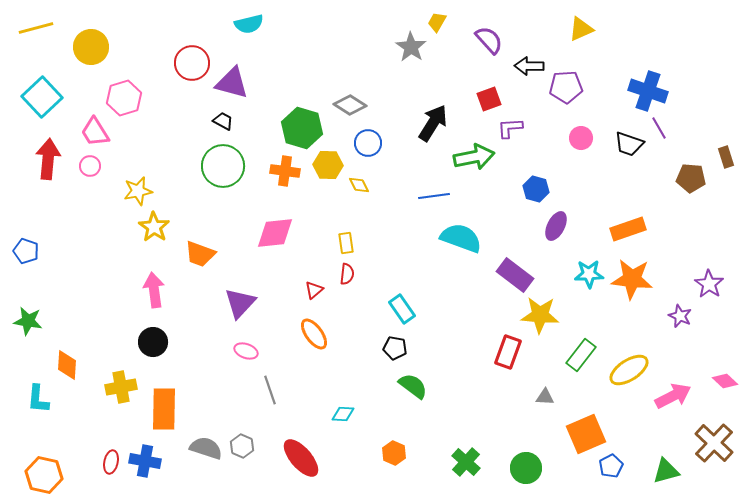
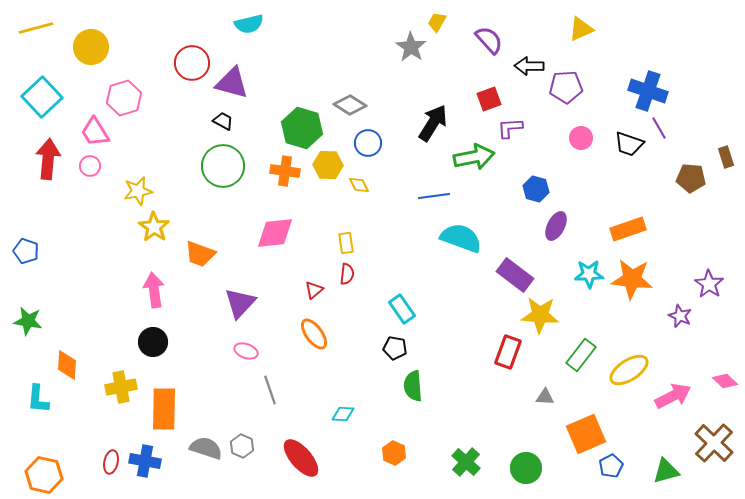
green semicircle at (413, 386): rotated 132 degrees counterclockwise
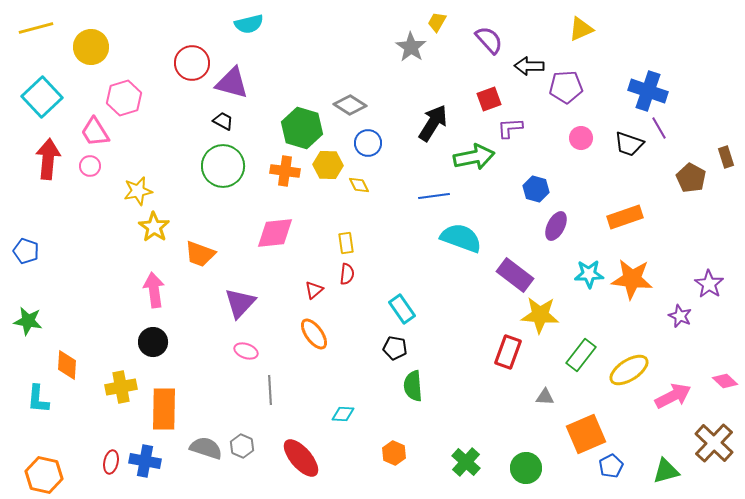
brown pentagon at (691, 178): rotated 24 degrees clockwise
orange rectangle at (628, 229): moved 3 px left, 12 px up
gray line at (270, 390): rotated 16 degrees clockwise
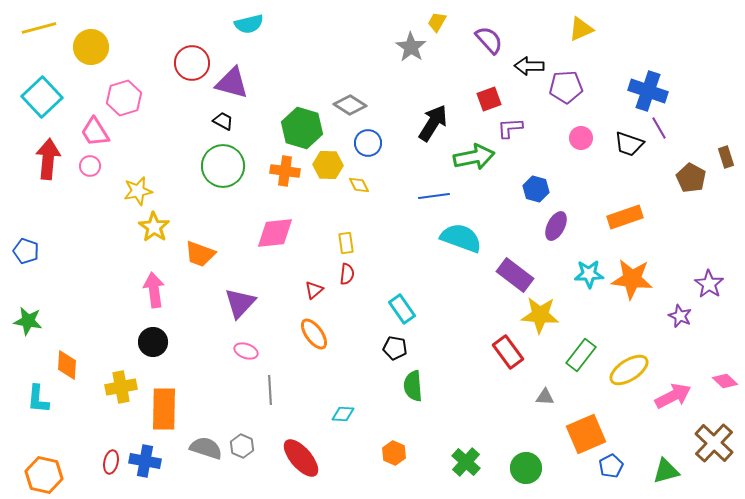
yellow line at (36, 28): moved 3 px right
red rectangle at (508, 352): rotated 56 degrees counterclockwise
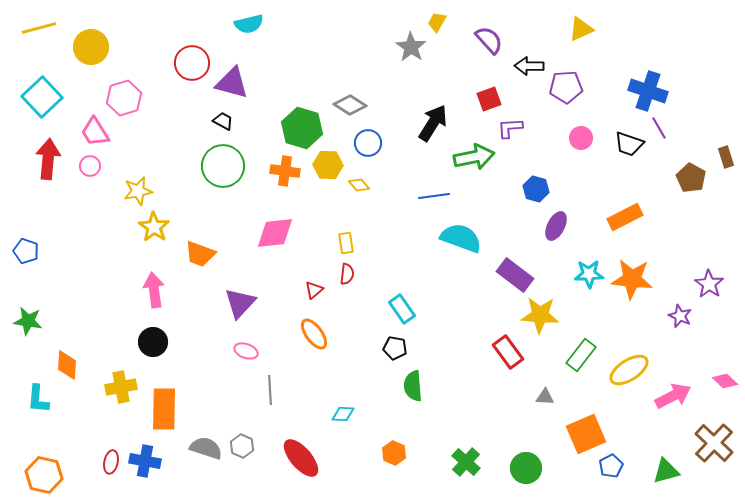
yellow diamond at (359, 185): rotated 15 degrees counterclockwise
orange rectangle at (625, 217): rotated 8 degrees counterclockwise
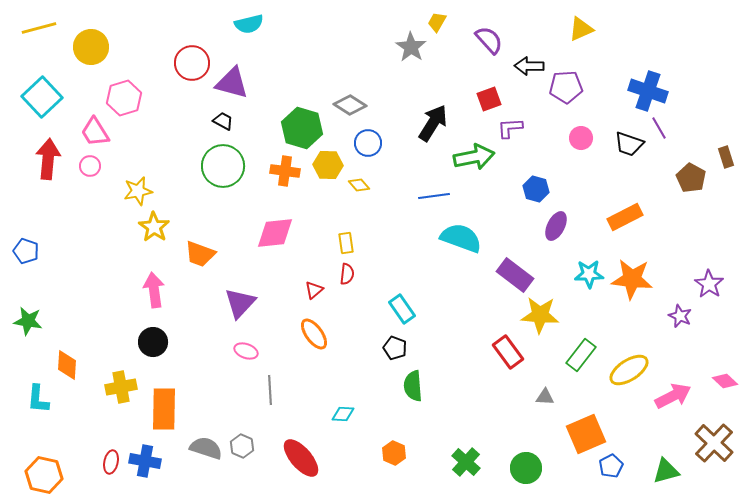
black pentagon at (395, 348): rotated 10 degrees clockwise
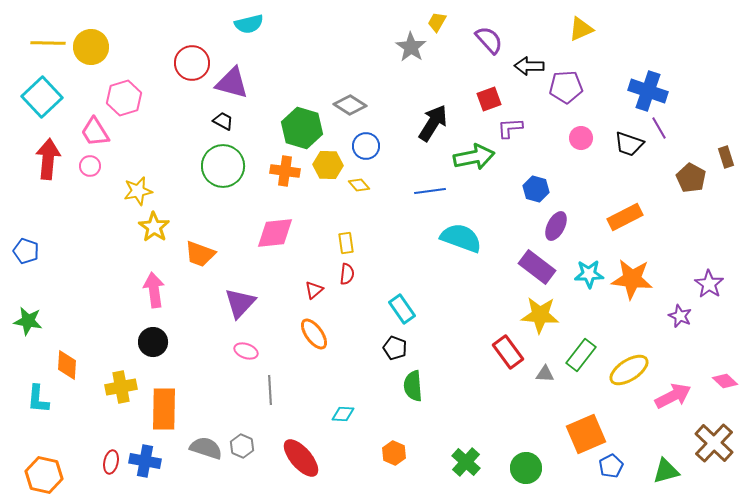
yellow line at (39, 28): moved 9 px right, 15 px down; rotated 16 degrees clockwise
blue circle at (368, 143): moved 2 px left, 3 px down
blue line at (434, 196): moved 4 px left, 5 px up
purple rectangle at (515, 275): moved 22 px right, 8 px up
gray triangle at (545, 397): moved 23 px up
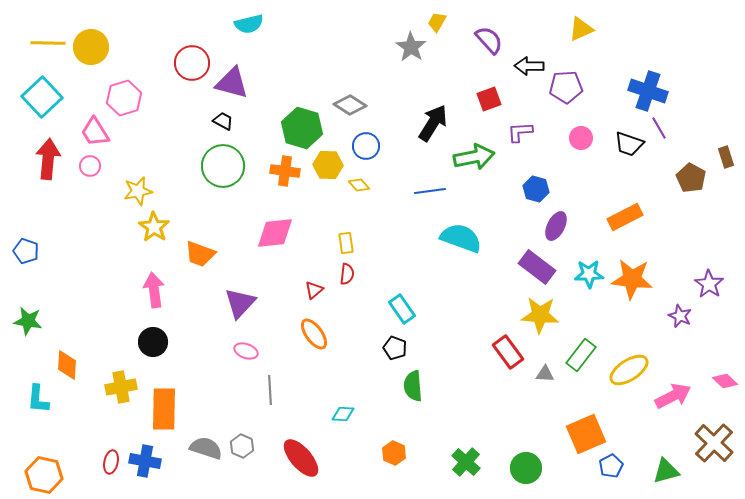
purple L-shape at (510, 128): moved 10 px right, 4 px down
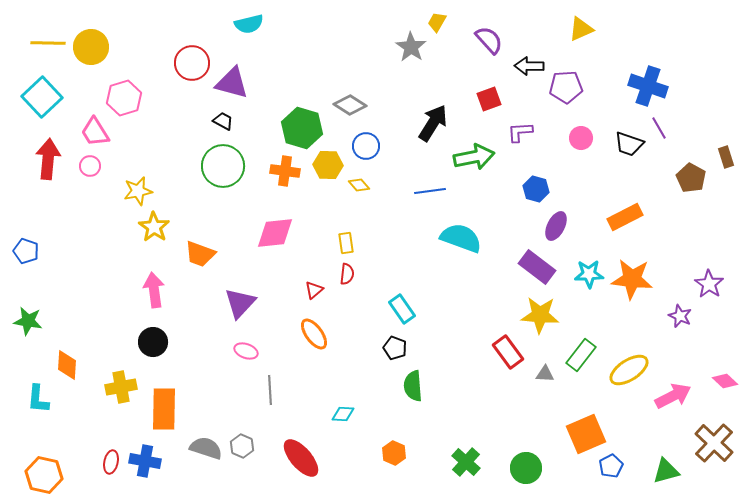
blue cross at (648, 91): moved 5 px up
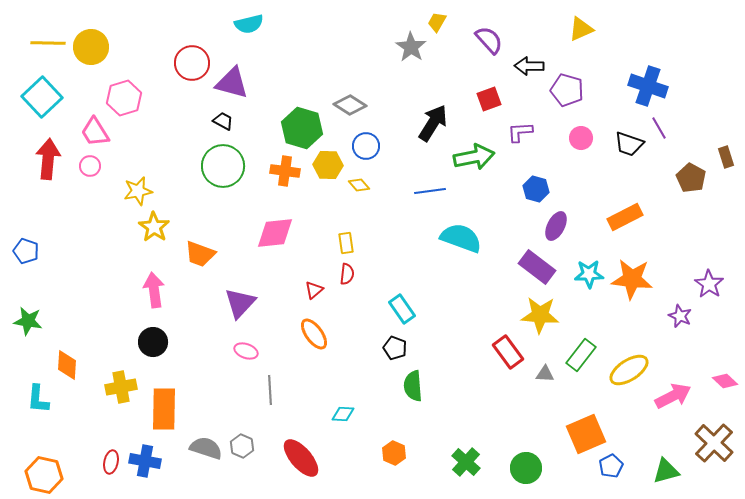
purple pentagon at (566, 87): moved 1 px right, 3 px down; rotated 20 degrees clockwise
